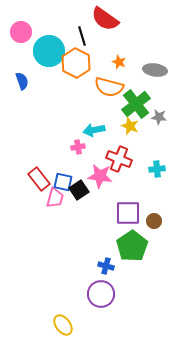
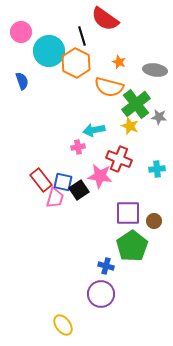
red rectangle: moved 2 px right, 1 px down
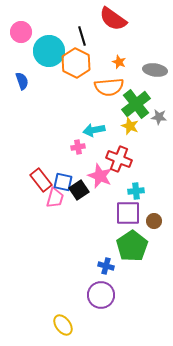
red semicircle: moved 8 px right
orange semicircle: rotated 20 degrees counterclockwise
cyan cross: moved 21 px left, 22 px down
pink star: rotated 15 degrees clockwise
purple circle: moved 1 px down
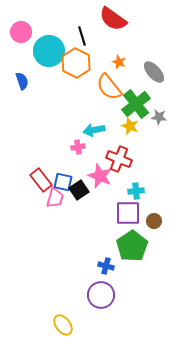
gray ellipse: moved 1 px left, 2 px down; rotated 40 degrees clockwise
orange semicircle: rotated 56 degrees clockwise
